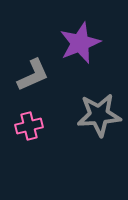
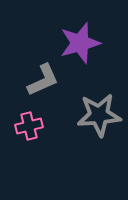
purple star: rotated 6 degrees clockwise
gray L-shape: moved 10 px right, 5 px down
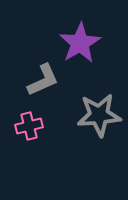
purple star: rotated 15 degrees counterclockwise
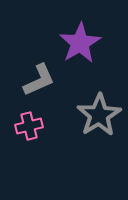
gray L-shape: moved 4 px left
gray star: rotated 27 degrees counterclockwise
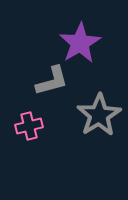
gray L-shape: moved 13 px right, 1 px down; rotated 9 degrees clockwise
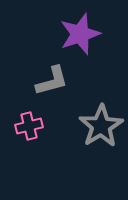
purple star: moved 9 px up; rotated 12 degrees clockwise
gray star: moved 2 px right, 11 px down
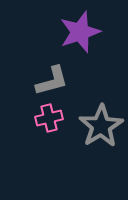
purple star: moved 2 px up
pink cross: moved 20 px right, 8 px up
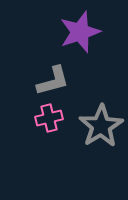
gray L-shape: moved 1 px right
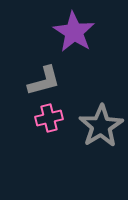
purple star: moved 6 px left; rotated 21 degrees counterclockwise
gray L-shape: moved 9 px left
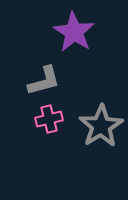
pink cross: moved 1 px down
